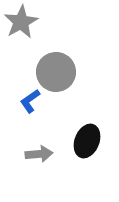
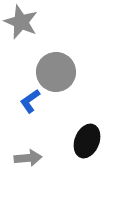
gray star: rotated 20 degrees counterclockwise
gray arrow: moved 11 px left, 4 px down
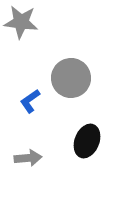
gray star: rotated 16 degrees counterclockwise
gray circle: moved 15 px right, 6 px down
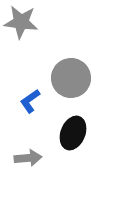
black ellipse: moved 14 px left, 8 px up
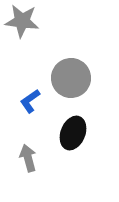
gray star: moved 1 px right, 1 px up
gray arrow: rotated 100 degrees counterclockwise
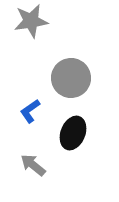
gray star: moved 9 px right; rotated 16 degrees counterclockwise
blue L-shape: moved 10 px down
gray arrow: moved 5 px right, 7 px down; rotated 36 degrees counterclockwise
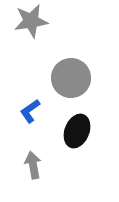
black ellipse: moved 4 px right, 2 px up
gray arrow: rotated 40 degrees clockwise
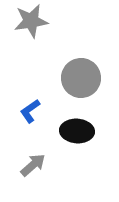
gray circle: moved 10 px right
black ellipse: rotated 72 degrees clockwise
gray arrow: rotated 60 degrees clockwise
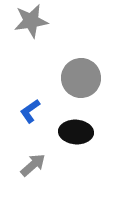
black ellipse: moved 1 px left, 1 px down
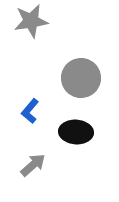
blue L-shape: rotated 15 degrees counterclockwise
